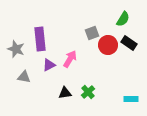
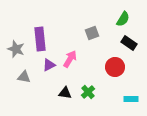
red circle: moved 7 px right, 22 px down
black triangle: rotated 16 degrees clockwise
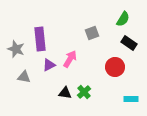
green cross: moved 4 px left
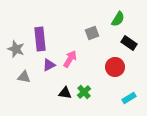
green semicircle: moved 5 px left
cyan rectangle: moved 2 px left, 1 px up; rotated 32 degrees counterclockwise
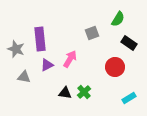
purple triangle: moved 2 px left
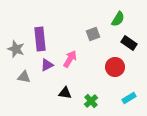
gray square: moved 1 px right, 1 px down
green cross: moved 7 px right, 9 px down
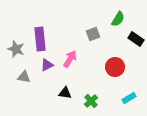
black rectangle: moved 7 px right, 4 px up
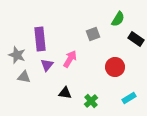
gray star: moved 1 px right, 6 px down
purple triangle: rotated 24 degrees counterclockwise
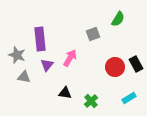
black rectangle: moved 25 px down; rotated 28 degrees clockwise
pink arrow: moved 1 px up
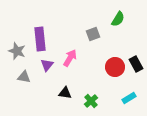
gray star: moved 4 px up
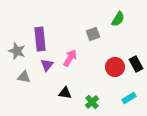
green cross: moved 1 px right, 1 px down
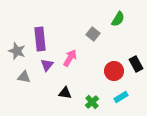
gray square: rotated 32 degrees counterclockwise
red circle: moved 1 px left, 4 px down
cyan rectangle: moved 8 px left, 1 px up
